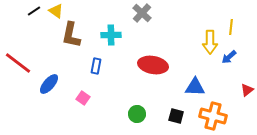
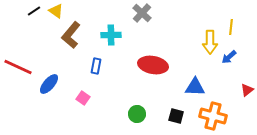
brown L-shape: rotated 28 degrees clockwise
red line: moved 4 px down; rotated 12 degrees counterclockwise
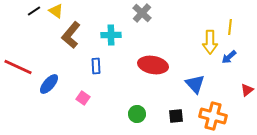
yellow line: moved 1 px left
blue rectangle: rotated 14 degrees counterclockwise
blue triangle: moved 3 px up; rotated 45 degrees clockwise
black square: rotated 21 degrees counterclockwise
